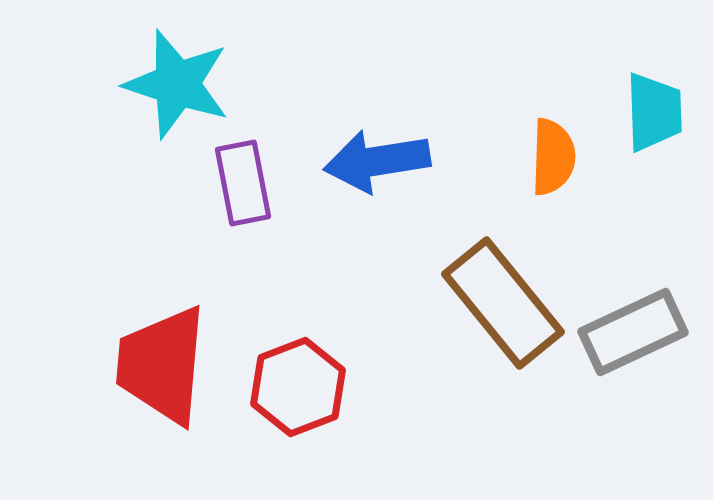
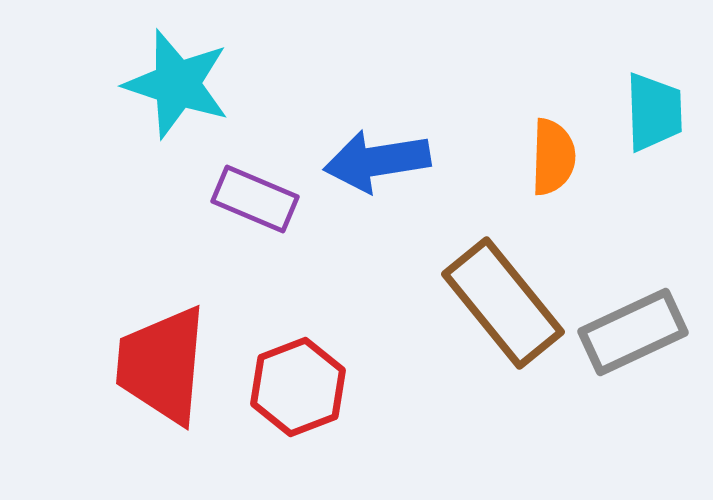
purple rectangle: moved 12 px right, 16 px down; rotated 56 degrees counterclockwise
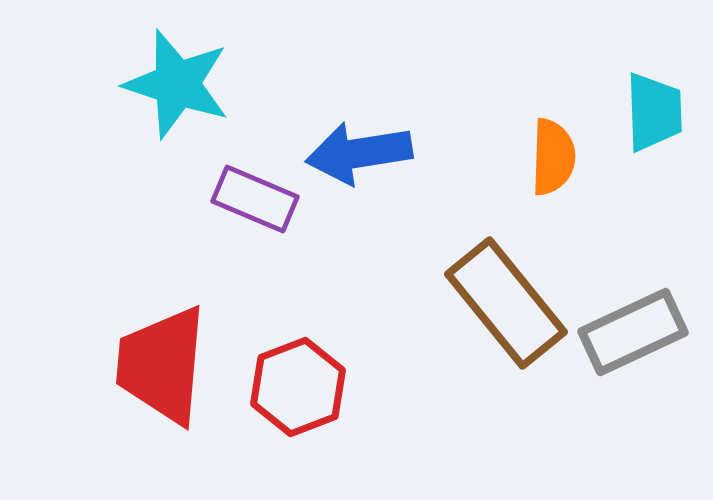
blue arrow: moved 18 px left, 8 px up
brown rectangle: moved 3 px right
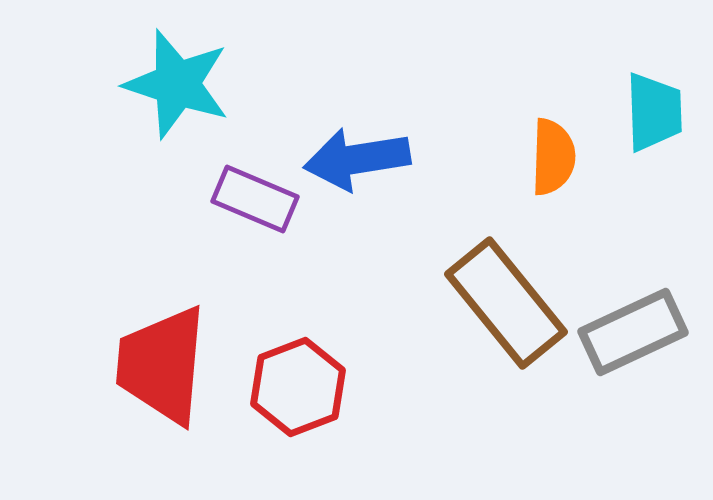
blue arrow: moved 2 px left, 6 px down
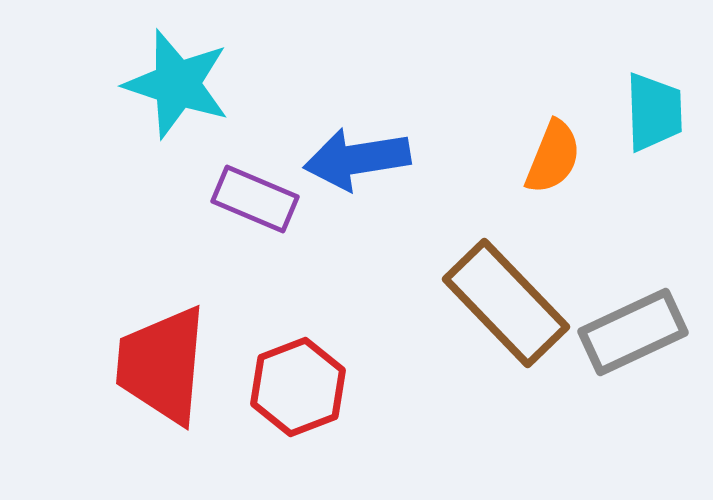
orange semicircle: rotated 20 degrees clockwise
brown rectangle: rotated 5 degrees counterclockwise
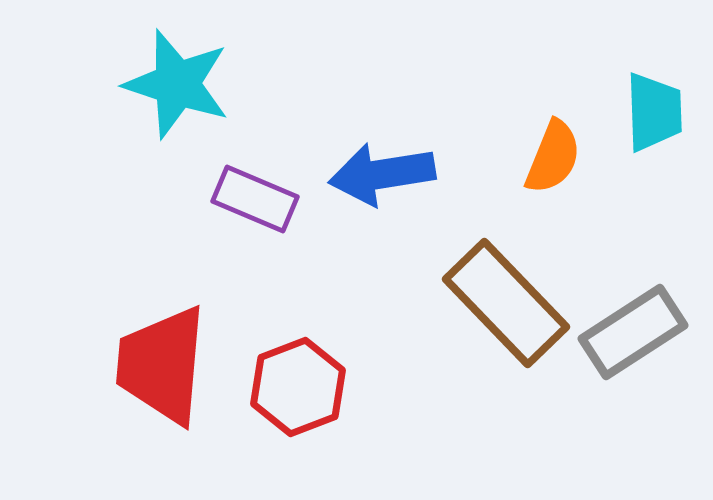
blue arrow: moved 25 px right, 15 px down
gray rectangle: rotated 8 degrees counterclockwise
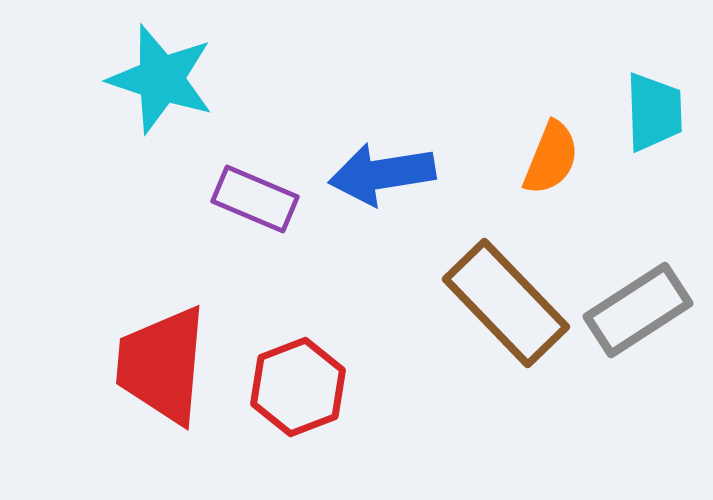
cyan star: moved 16 px left, 5 px up
orange semicircle: moved 2 px left, 1 px down
gray rectangle: moved 5 px right, 22 px up
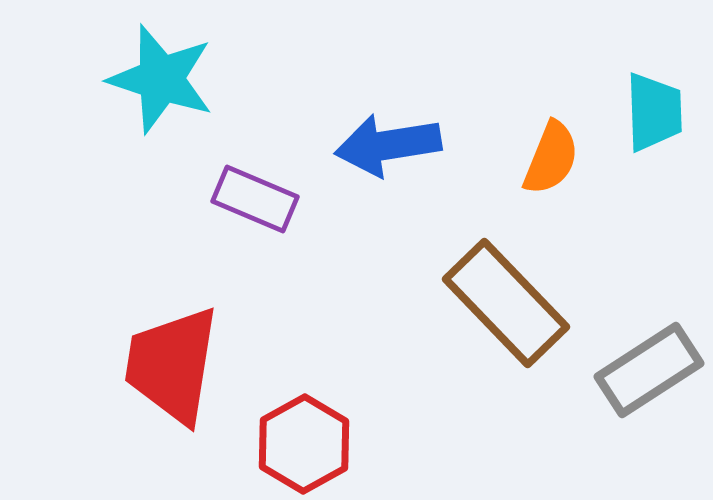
blue arrow: moved 6 px right, 29 px up
gray rectangle: moved 11 px right, 60 px down
red trapezoid: moved 10 px right; rotated 4 degrees clockwise
red hexagon: moved 6 px right, 57 px down; rotated 8 degrees counterclockwise
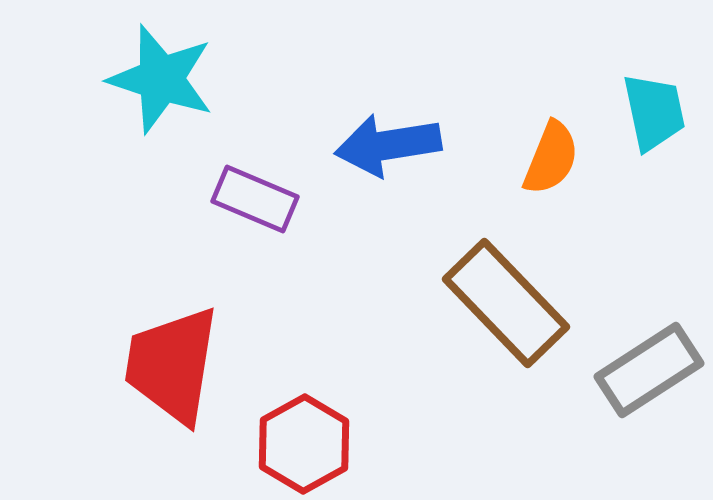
cyan trapezoid: rotated 10 degrees counterclockwise
